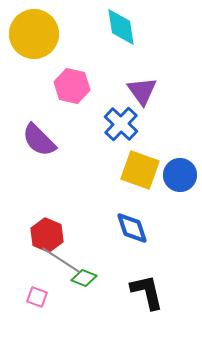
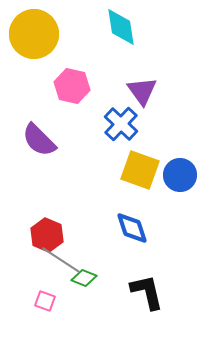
pink square: moved 8 px right, 4 px down
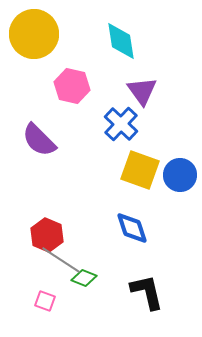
cyan diamond: moved 14 px down
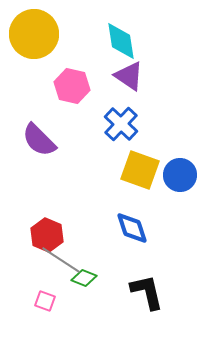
purple triangle: moved 13 px left, 15 px up; rotated 20 degrees counterclockwise
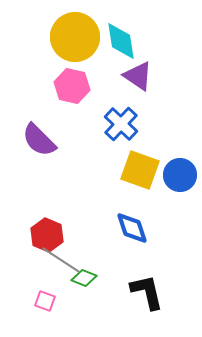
yellow circle: moved 41 px right, 3 px down
purple triangle: moved 9 px right
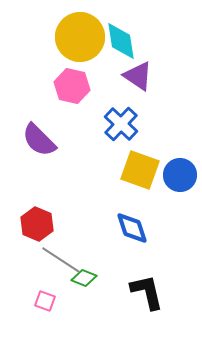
yellow circle: moved 5 px right
red hexagon: moved 10 px left, 11 px up
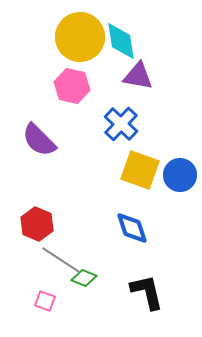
purple triangle: rotated 24 degrees counterclockwise
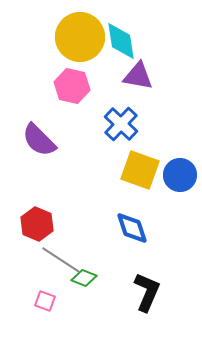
black L-shape: rotated 36 degrees clockwise
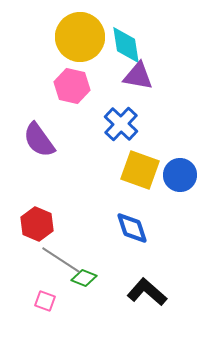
cyan diamond: moved 5 px right, 4 px down
purple semicircle: rotated 9 degrees clockwise
black L-shape: rotated 72 degrees counterclockwise
